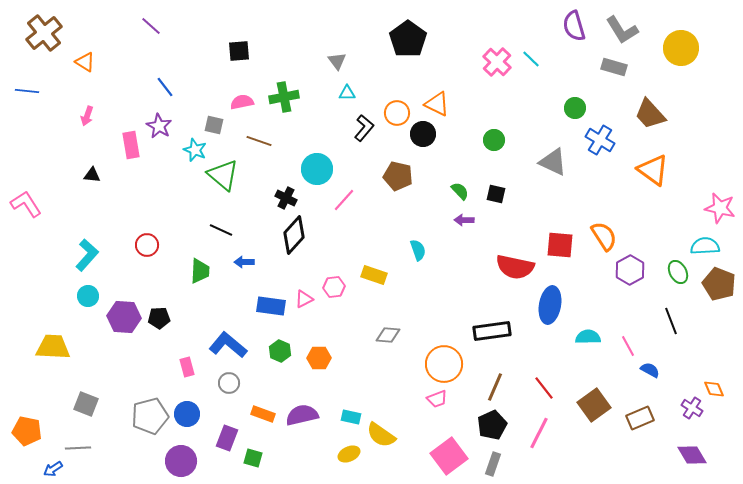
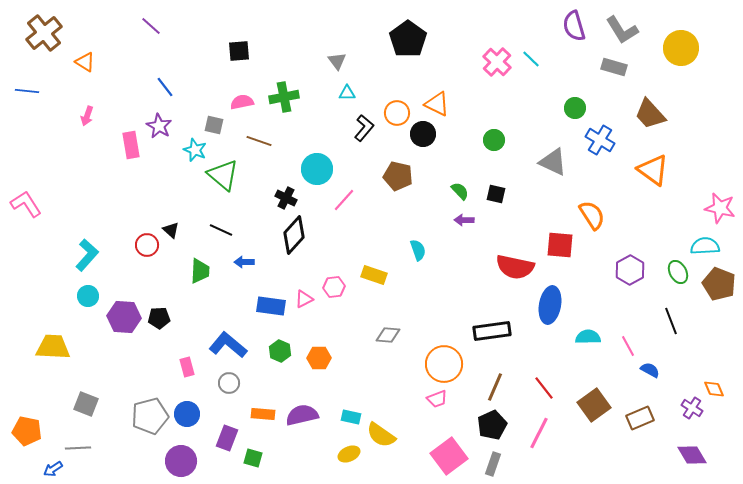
black triangle at (92, 175): moved 79 px right, 55 px down; rotated 36 degrees clockwise
orange semicircle at (604, 236): moved 12 px left, 21 px up
orange rectangle at (263, 414): rotated 15 degrees counterclockwise
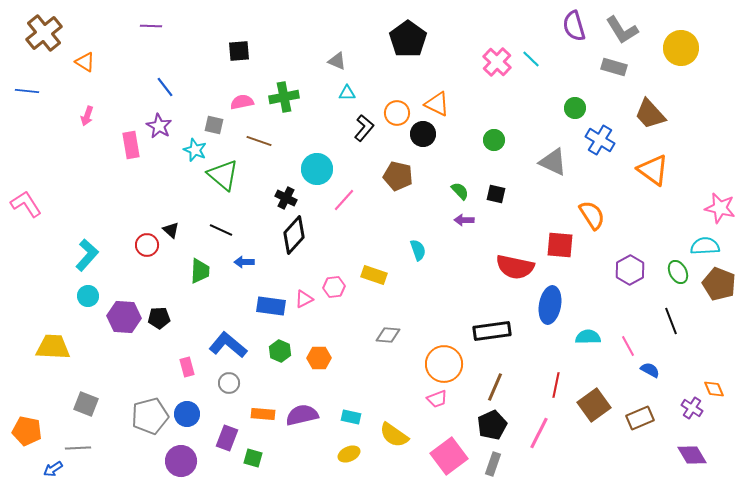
purple line at (151, 26): rotated 40 degrees counterclockwise
gray triangle at (337, 61): rotated 30 degrees counterclockwise
red line at (544, 388): moved 12 px right, 3 px up; rotated 50 degrees clockwise
yellow semicircle at (381, 435): moved 13 px right
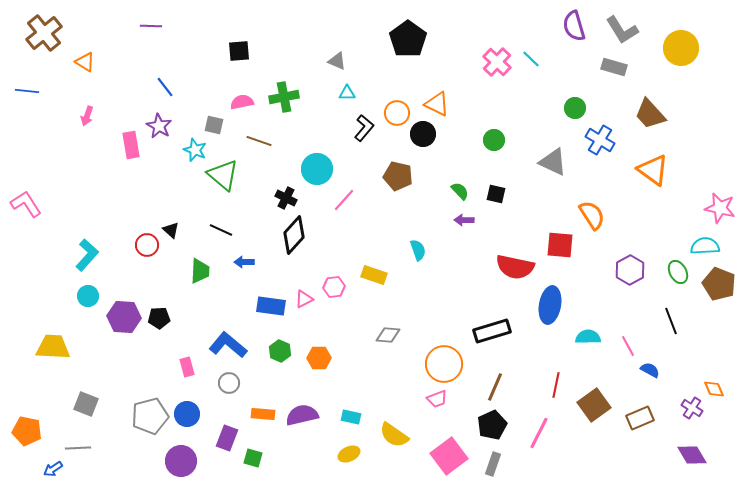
black rectangle at (492, 331): rotated 9 degrees counterclockwise
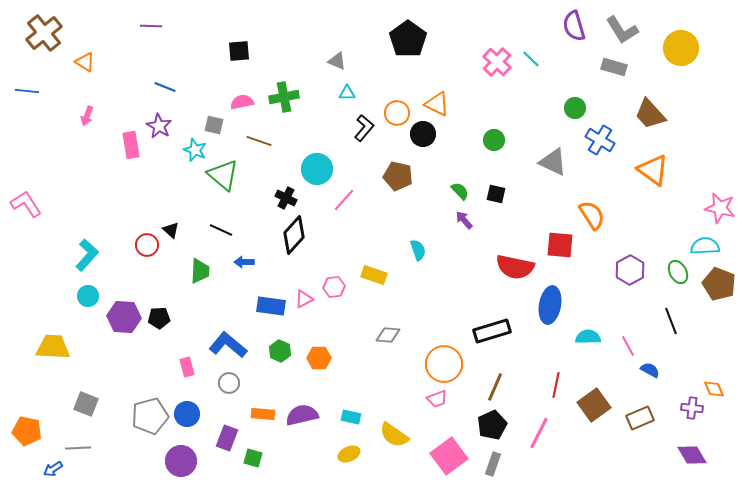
blue line at (165, 87): rotated 30 degrees counterclockwise
purple arrow at (464, 220): rotated 48 degrees clockwise
purple cross at (692, 408): rotated 25 degrees counterclockwise
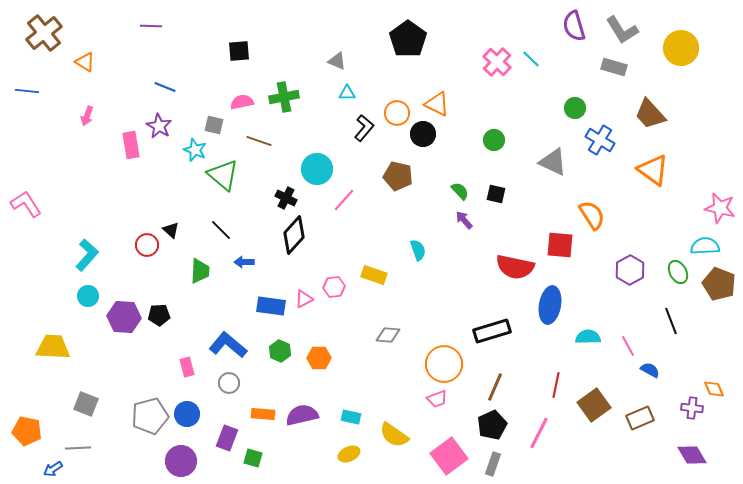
black line at (221, 230): rotated 20 degrees clockwise
black pentagon at (159, 318): moved 3 px up
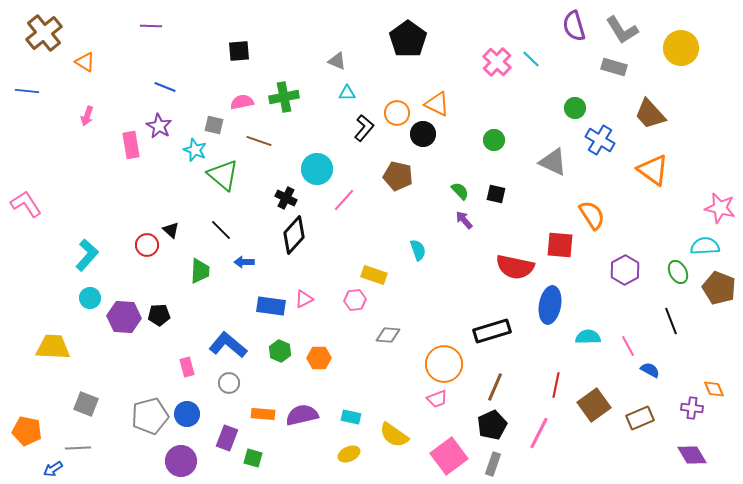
purple hexagon at (630, 270): moved 5 px left
brown pentagon at (719, 284): moved 4 px down
pink hexagon at (334, 287): moved 21 px right, 13 px down
cyan circle at (88, 296): moved 2 px right, 2 px down
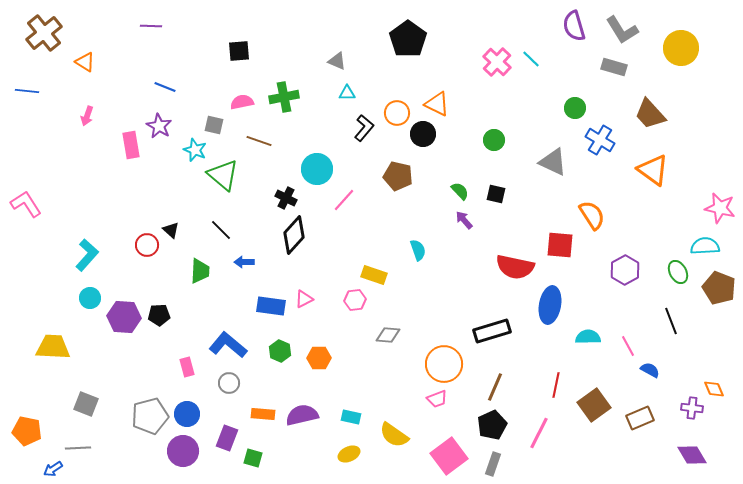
purple circle at (181, 461): moved 2 px right, 10 px up
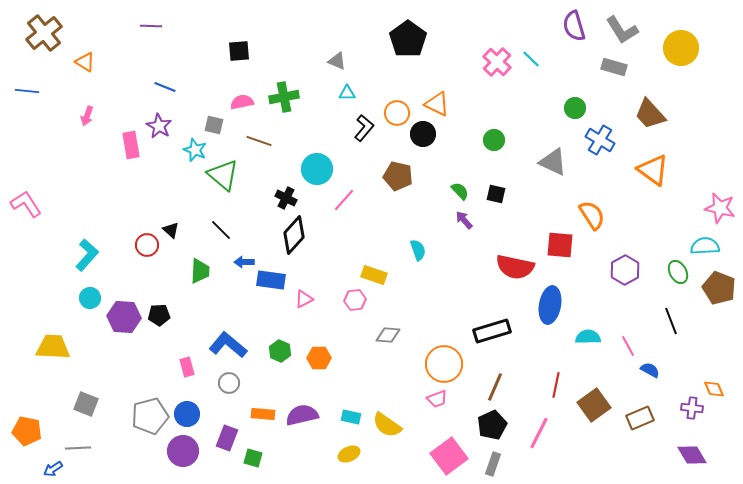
blue rectangle at (271, 306): moved 26 px up
yellow semicircle at (394, 435): moved 7 px left, 10 px up
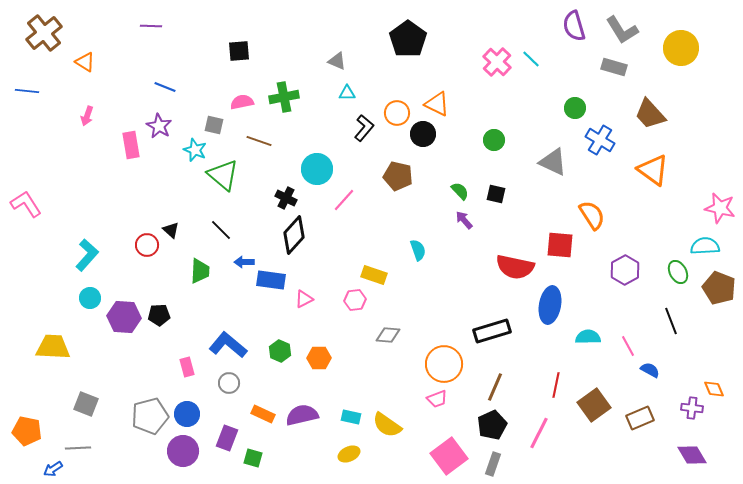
orange rectangle at (263, 414): rotated 20 degrees clockwise
